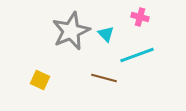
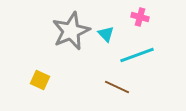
brown line: moved 13 px right, 9 px down; rotated 10 degrees clockwise
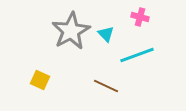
gray star: rotated 6 degrees counterclockwise
brown line: moved 11 px left, 1 px up
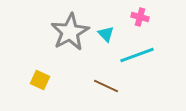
gray star: moved 1 px left, 1 px down
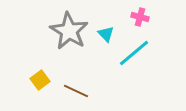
gray star: moved 1 px left, 1 px up; rotated 12 degrees counterclockwise
cyan line: moved 3 px left, 2 px up; rotated 20 degrees counterclockwise
yellow square: rotated 30 degrees clockwise
brown line: moved 30 px left, 5 px down
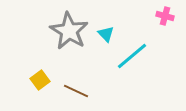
pink cross: moved 25 px right, 1 px up
cyan line: moved 2 px left, 3 px down
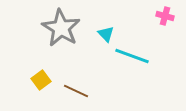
gray star: moved 8 px left, 3 px up
cyan line: rotated 60 degrees clockwise
yellow square: moved 1 px right
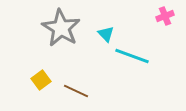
pink cross: rotated 36 degrees counterclockwise
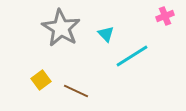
cyan line: rotated 52 degrees counterclockwise
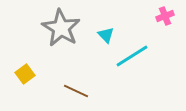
cyan triangle: moved 1 px down
yellow square: moved 16 px left, 6 px up
